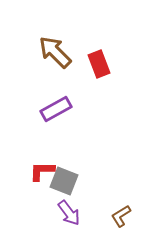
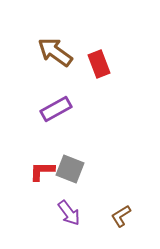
brown arrow: rotated 9 degrees counterclockwise
gray square: moved 6 px right, 12 px up
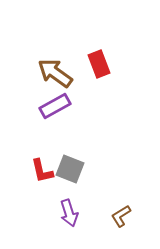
brown arrow: moved 21 px down
purple rectangle: moved 1 px left, 3 px up
red L-shape: rotated 104 degrees counterclockwise
purple arrow: rotated 20 degrees clockwise
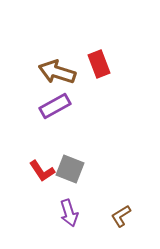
brown arrow: moved 2 px right, 1 px up; rotated 18 degrees counterclockwise
red L-shape: rotated 20 degrees counterclockwise
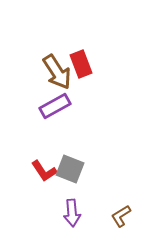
red rectangle: moved 18 px left
brown arrow: rotated 141 degrees counterclockwise
red L-shape: moved 2 px right
purple arrow: moved 3 px right; rotated 12 degrees clockwise
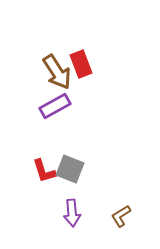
red L-shape: rotated 16 degrees clockwise
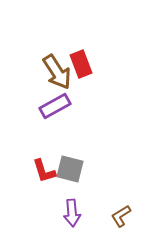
gray square: rotated 8 degrees counterclockwise
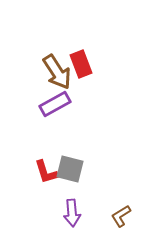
purple rectangle: moved 2 px up
red L-shape: moved 2 px right, 1 px down
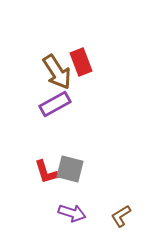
red rectangle: moved 2 px up
purple arrow: rotated 68 degrees counterclockwise
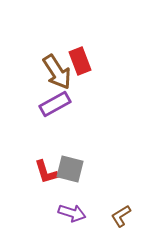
red rectangle: moved 1 px left, 1 px up
